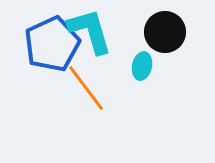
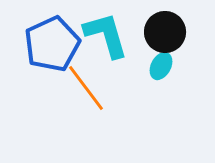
cyan L-shape: moved 16 px right, 4 px down
cyan ellipse: moved 19 px right; rotated 16 degrees clockwise
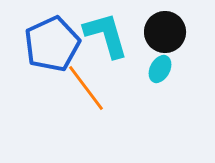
cyan ellipse: moved 1 px left, 3 px down
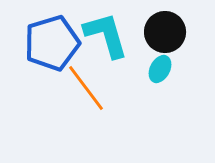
blue pentagon: moved 1 px up; rotated 8 degrees clockwise
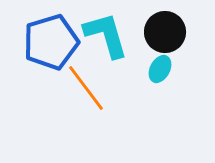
blue pentagon: moved 1 px left, 1 px up
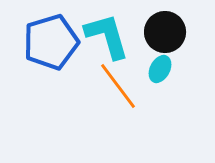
cyan L-shape: moved 1 px right, 1 px down
orange line: moved 32 px right, 2 px up
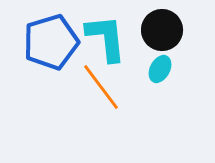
black circle: moved 3 px left, 2 px up
cyan L-shape: moved 1 px left, 2 px down; rotated 10 degrees clockwise
orange line: moved 17 px left, 1 px down
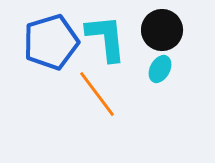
orange line: moved 4 px left, 7 px down
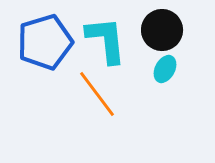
cyan L-shape: moved 2 px down
blue pentagon: moved 6 px left
cyan ellipse: moved 5 px right
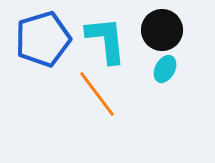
blue pentagon: moved 2 px left, 3 px up
